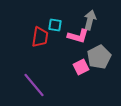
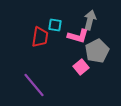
gray pentagon: moved 2 px left, 6 px up
pink square: rotated 14 degrees counterclockwise
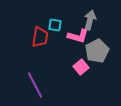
purple line: moved 1 px right; rotated 12 degrees clockwise
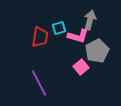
cyan square: moved 4 px right, 3 px down; rotated 24 degrees counterclockwise
purple line: moved 4 px right, 2 px up
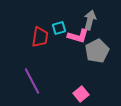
pink square: moved 27 px down
purple line: moved 7 px left, 2 px up
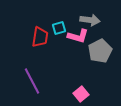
gray arrow: rotated 84 degrees clockwise
gray pentagon: moved 3 px right
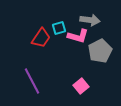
red trapezoid: moved 1 px right, 1 px down; rotated 25 degrees clockwise
pink square: moved 8 px up
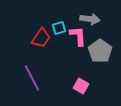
gray arrow: moved 1 px up
pink L-shape: rotated 110 degrees counterclockwise
gray pentagon: rotated 10 degrees counterclockwise
purple line: moved 3 px up
pink square: rotated 21 degrees counterclockwise
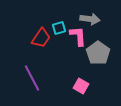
gray pentagon: moved 2 px left, 2 px down
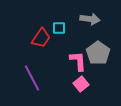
cyan square: rotated 16 degrees clockwise
pink L-shape: moved 25 px down
pink square: moved 2 px up; rotated 21 degrees clockwise
